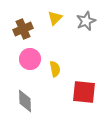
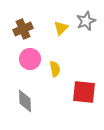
yellow triangle: moved 6 px right, 10 px down
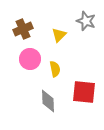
gray star: rotated 30 degrees counterclockwise
yellow triangle: moved 2 px left, 7 px down
gray diamond: moved 23 px right
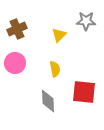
gray star: rotated 18 degrees counterclockwise
brown cross: moved 6 px left
pink circle: moved 15 px left, 4 px down
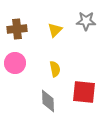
brown cross: rotated 18 degrees clockwise
yellow triangle: moved 4 px left, 5 px up
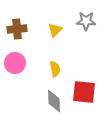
gray diamond: moved 6 px right
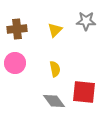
gray diamond: rotated 35 degrees counterclockwise
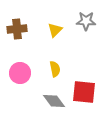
pink circle: moved 5 px right, 10 px down
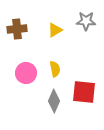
yellow triangle: rotated 14 degrees clockwise
pink circle: moved 6 px right
gray diamond: rotated 60 degrees clockwise
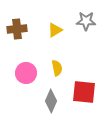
yellow semicircle: moved 2 px right, 1 px up
gray diamond: moved 3 px left
